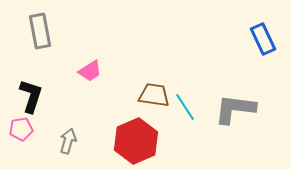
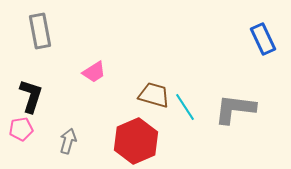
pink trapezoid: moved 4 px right, 1 px down
brown trapezoid: rotated 8 degrees clockwise
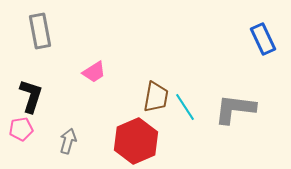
brown trapezoid: moved 2 px right, 2 px down; rotated 84 degrees clockwise
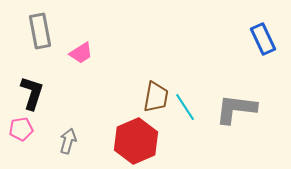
pink trapezoid: moved 13 px left, 19 px up
black L-shape: moved 1 px right, 3 px up
gray L-shape: moved 1 px right
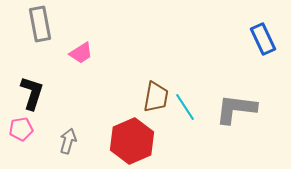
gray rectangle: moved 7 px up
red hexagon: moved 4 px left
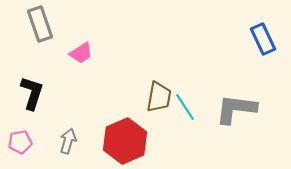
gray rectangle: rotated 8 degrees counterclockwise
brown trapezoid: moved 3 px right
pink pentagon: moved 1 px left, 13 px down
red hexagon: moved 7 px left
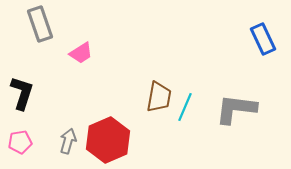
black L-shape: moved 10 px left
cyan line: rotated 56 degrees clockwise
red hexagon: moved 17 px left, 1 px up
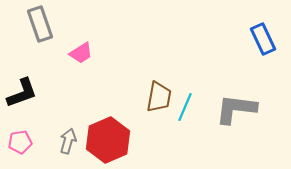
black L-shape: rotated 52 degrees clockwise
